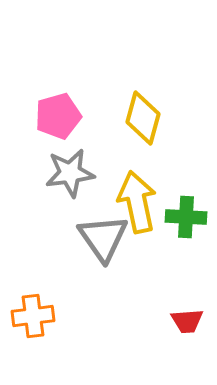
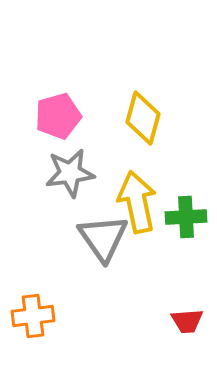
green cross: rotated 6 degrees counterclockwise
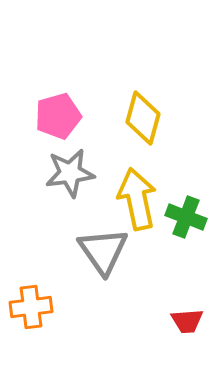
yellow arrow: moved 3 px up
green cross: rotated 24 degrees clockwise
gray triangle: moved 13 px down
orange cross: moved 2 px left, 9 px up
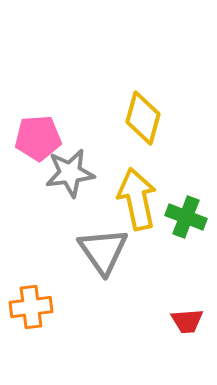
pink pentagon: moved 20 px left, 22 px down; rotated 12 degrees clockwise
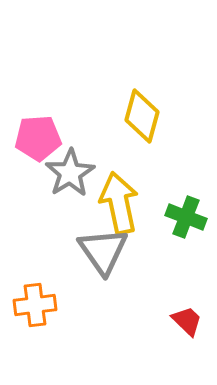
yellow diamond: moved 1 px left, 2 px up
gray star: rotated 24 degrees counterclockwise
yellow arrow: moved 18 px left, 4 px down
orange cross: moved 4 px right, 2 px up
red trapezoid: rotated 132 degrees counterclockwise
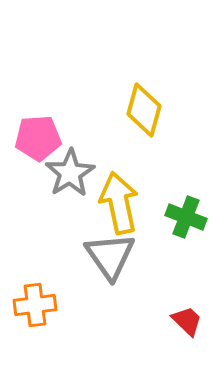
yellow diamond: moved 2 px right, 6 px up
gray triangle: moved 7 px right, 5 px down
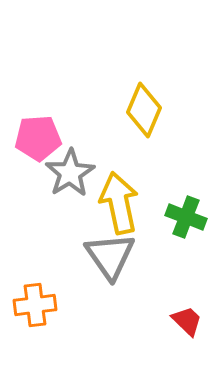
yellow diamond: rotated 8 degrees clockwise
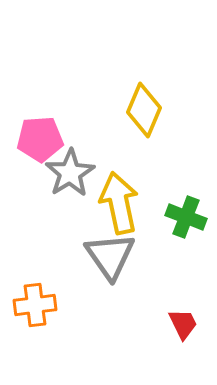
pink pentagon: moved 2 px right, 1 px down
red trapezoid: moved 4 px left, 3 px down; rotated 20 degrees clockwise
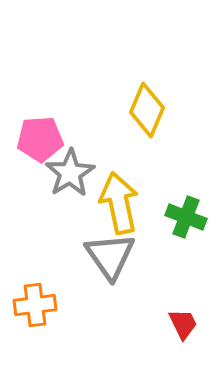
yellow diamond: moved 3 px right
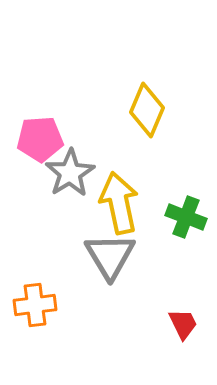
gray triangle: rotated 4 degrees clockwise
